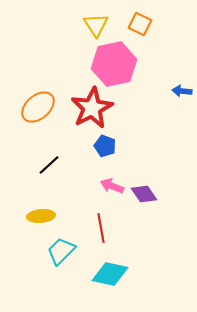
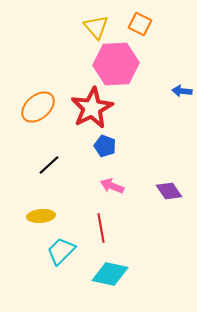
yellow triangle: moved 2 px down; rotated 8 degrees counterclockwise
pink hexagon: moved 2 px right; rotated 9 degrees clockwise
purple diamond: moved 25 px right, 3 px up
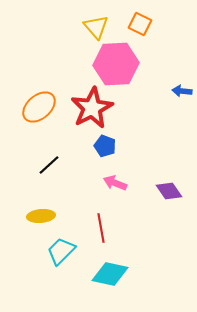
orange ellipse: moved 1 px right
pink arrow: moved 3 px right, 3 px up
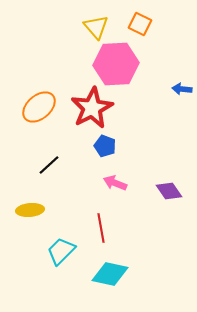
blue arrow: moved 2 px up
yellow ellipse: moved 11 px left, 6 px up
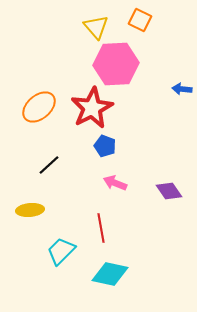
orange square: moved 4 px up
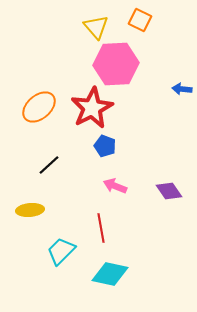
pink arrow: moved 3 px down
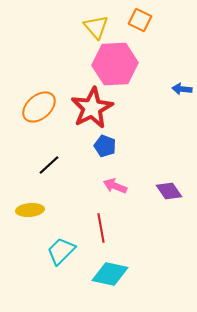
pink hexagon: moved 1 px left
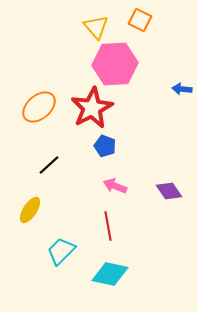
yellow ellipse: rotated 52 degrees counterclockwise
red line: moved 7 px right, 2 px up
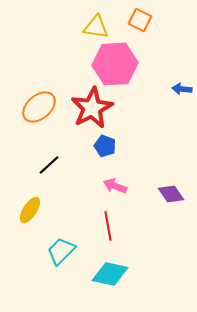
yellow triangle: rotated 40 degrees counterclockwise
purple diamond: moved 2 px right, 3 px down
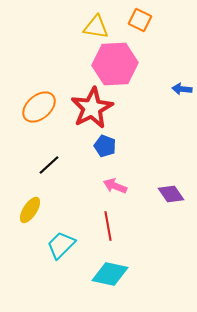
cyan trapezoid: moved 6 px up
